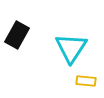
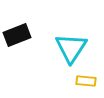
black rectangle: rotated 40 degrees clockwise
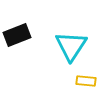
cyan triangle: moved 2 px up
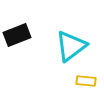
cyan triangle: rotated 20 degrees clockwise
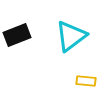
cyan triangle: moved 10 px up
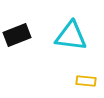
cyan triangle: rotated 44 degrees clockwise
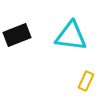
yellow rectangle: rotated 72 degrees counterclockwise
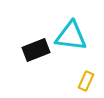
black rectangle: moved 19 px right, 15 px down
